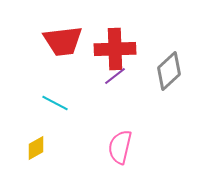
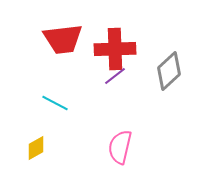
red trapezoid: moved 2 px up
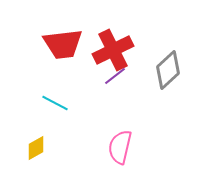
red trapezoid: moved 5 px down
red cross: moved 2 px left, 1 px down; rotated 24 degrees counterclockwise
gray diamond: moved 1 px left, 1 px up
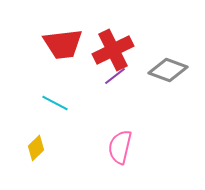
gray diamond: rotated 63 degrees clockwise
yellow diamond: rotated 15 degrees counterclockwise
